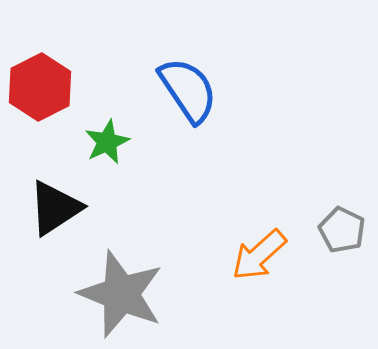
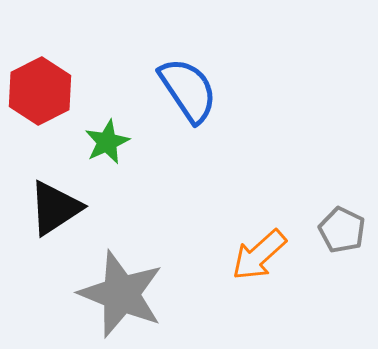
red hexagon: moved 4 px down
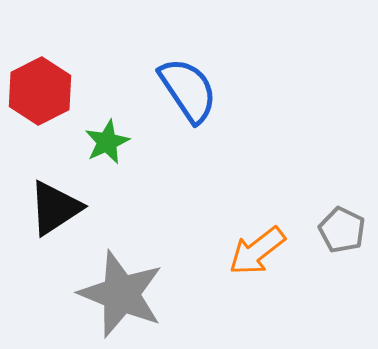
orange arrow: moved 2 px left, 4 px up; rotated 4 degrees clockwise
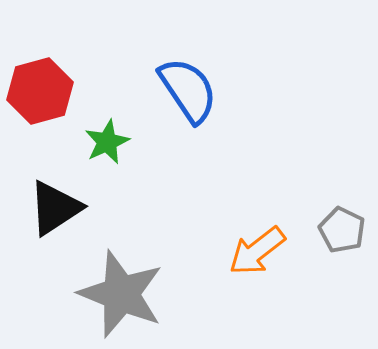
red hexagon: rotated 12 degrees clockwise
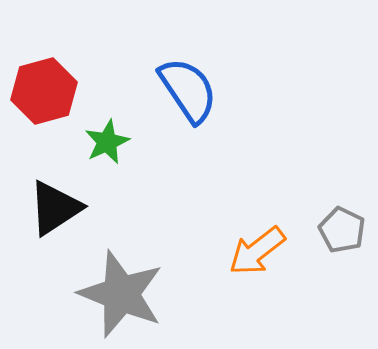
red hexagon: moved 4 px right
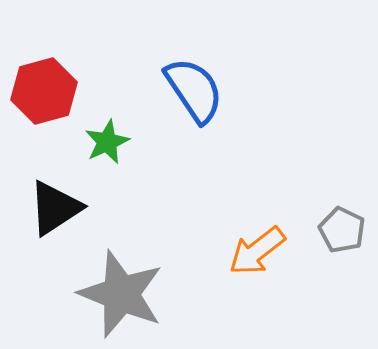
blue semicircle: moved 6 px right
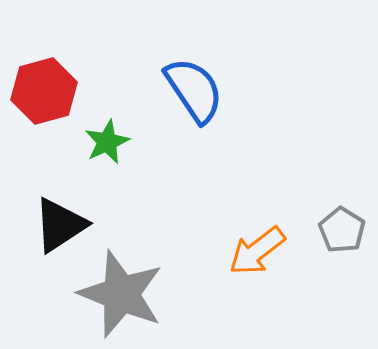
black triangle: moved 5 px right, 17 px down
gray pentagon: rotated 6 degrees clockwise
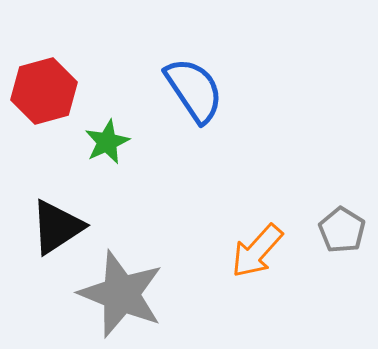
black triangle: moved 3 px left, 2 px down
orange arrow: rotated 10 degrees counterclockwise
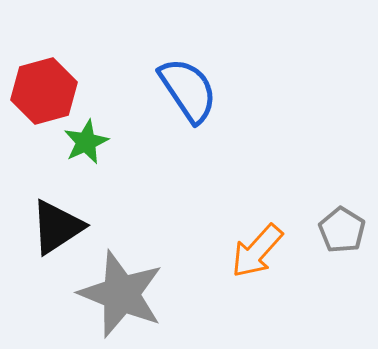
blue semicircle: moved 6 px left
green star: moved 21 px left
